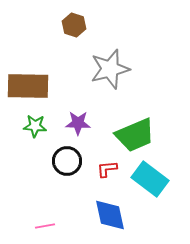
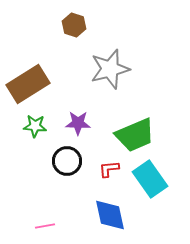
brown rectangle: moved 2 px up; rotated 33 degrees counterclockwise
red L-shape: moved 2 px right
cyan rectangle: rotated 18 degrees clockwise
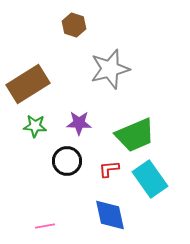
purple star: moved 1 px right
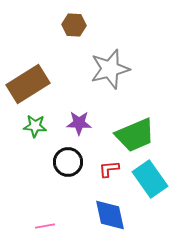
brown hexagon: rotated 15 degrees counterclockwise
black circle: moved 1 px right, 1 px down
